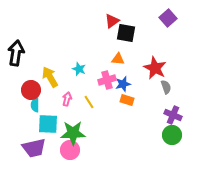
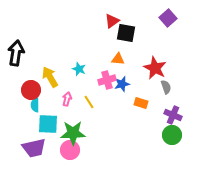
blue star: moved 1 px left
orange rectangle: moved 14 px right, 3 px down
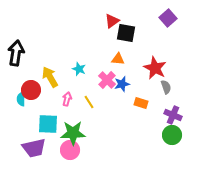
pink cross: rotated 30 degrees counterclockwise
cyan semicircle: moved 14 px left, 6 px up
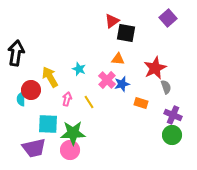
red star: rotated 20 degrees clockwise
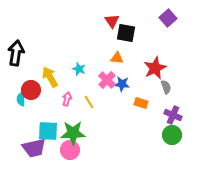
red triangle: rotated 28 degrees counterclockwise
orange triangle: moved 1 px left, 1 px up
blue star: rotated 21 degrees clockwise
cyan square: moved 7 px down
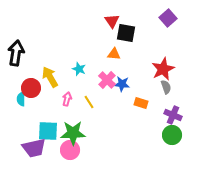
orange triangle: moved 3 px left, 4 px up
red star: moved 8 px right, 1 px down
red circle: moved 2 px up
